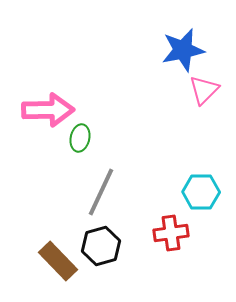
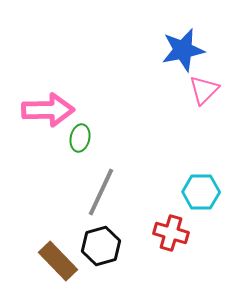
red cross: rotated 24 degrees clockwise
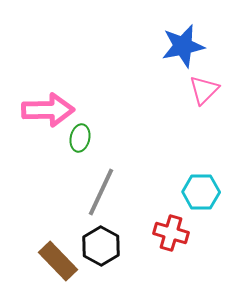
blue star: moved 4 px up
black hexagon: rotated 15 degrees counterclockwise
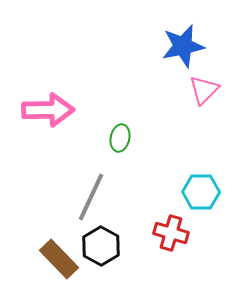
green ellipse: moved 40 px right
gray line: moved 10 px left, 5 px down
brown rectangle: moved 1 px right, 2 px up
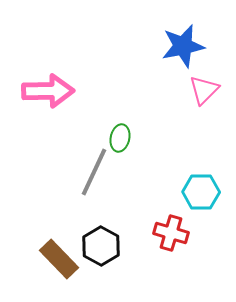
pink arrow: moved 19 px up
gray line: moved 3 px right, 25 px up
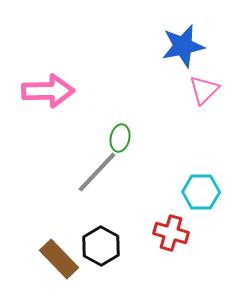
gray line: moved 3 px right; rotated 18 degrees clockwise
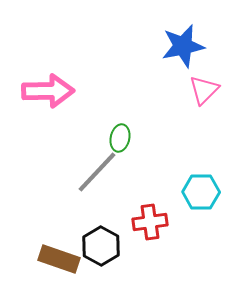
red cross: moved 21 px left, 11 px up; rotated 24 degrees counterclockwise
brown rectangle: rotated 27 degrees counterclockwise
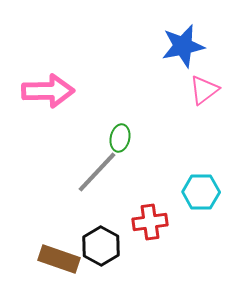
pink triangle: rotated 8 degrees clockwise
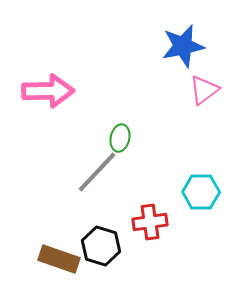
black hexagon: rotated 12 degrees counterclockwise
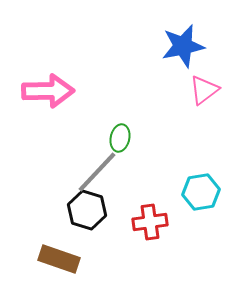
cyan hexagon: rotated 9 degrees counterclockwise
black hexagon: moved 14 px left, 36 px up
